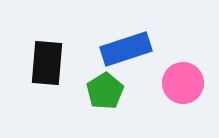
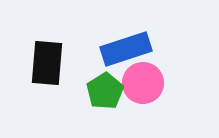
pink circle: moved 40 px left
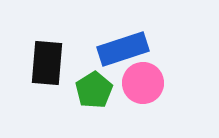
blue rectangle: moved 3 px left
green pentagon: moved 11 px left, 1 px up
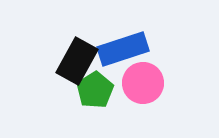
black rectangle: moved 30 px right, 2 px up; rotated 24 degrees clockwise
green pentagon: moved 1 px right
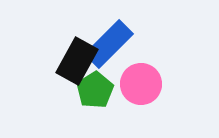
blue rectangle: moved 14 px left, 5 px up; rotated 27 degrees counterclockwise
pink circle: moved 2 px left, 1 px down
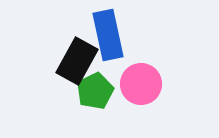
blue rectangle: moved 1 px left, 9 px up; rotated 57 degrees counterclockwise
green pentagon: moved 1 px down; rotated 6 degrees clockwise
